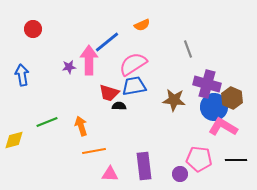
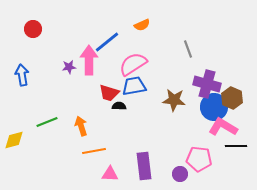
black line: moved 14 px up
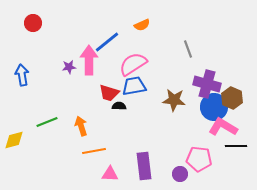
red circle: moved 6 px up
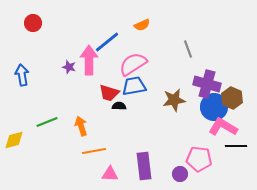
purple star: rotated 24 degrees clockwise
brown star: rotated 15 degrees counterclockwise
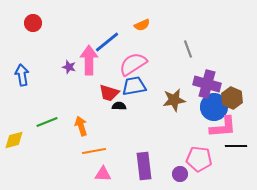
pink L-shape: rotated 144 degrees clockwise
pink triangle: moved 7 px left
